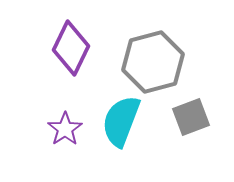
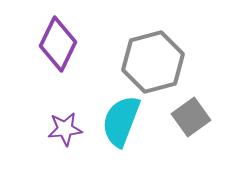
purple diamond: moved 13 px left, 4 px up
gray square: rotated 15 degrees counterclockwise
purple star: rotated 28 degrees clockwise
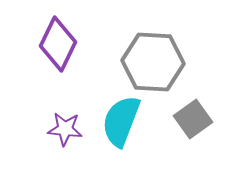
gray hexagon: rotated 18 degrees clockwise
gray square: moved 2 px right, 2 px down
purple star: rotated 12 degrees clockwise
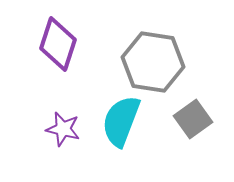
purple diamond: rotated 8 degrees counterclockwise
gray hexagon: rotated 6 degrees clockwise
purple star: moved 2 px left; rotated 8 degrees clockwise
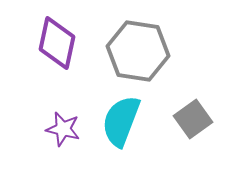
purple diamond: moved 1 px left, 1 px up; rotated 6 degrees counterclockwise
gray hexagon: moved 15 px left, 11 px up
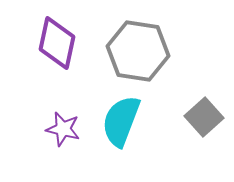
gray square: moved 11 px right, 2 px up; rotated 6 degrees counterclockwise
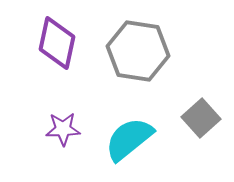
gray square: moved 3 px left, 1 px down
cyan semicircle: moved 8 px right, 18 px down; rotated 30 degrees clockwise
purple star: rotated 16 degrees counterclockwise
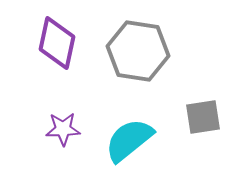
gray square: moved 2 px right, 1 px up; rotated 33 degrees clockwise
cyan semicircle: moved 1 px down
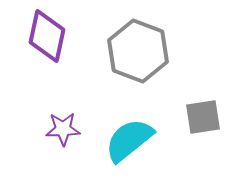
purple diamond: moved 10 px left, 7 px up
gray hexagon: rotated 12 degrees clockwise
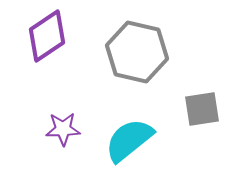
purple diamond: rotated 44 degrees clockwise
gray hexagon: moved 1 px left, 1 px down; rotated 8 degrees counterclockwise
gray square: moved 1 px left, 8 px up
